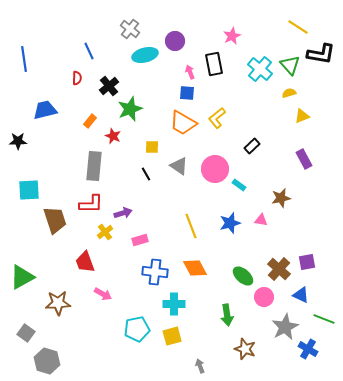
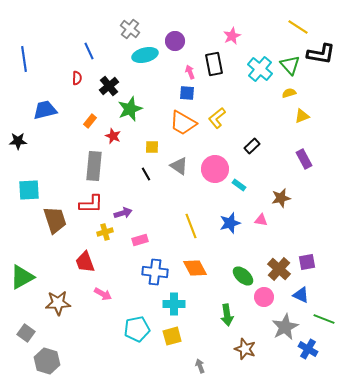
yellow cross at (105, 232): rotated 21 degrees clockwise
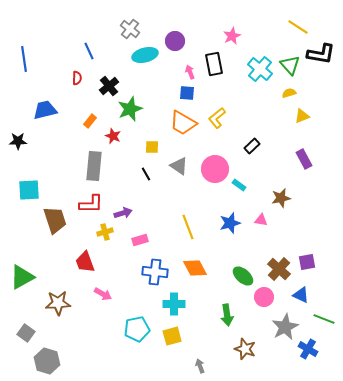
yellow line at (191, 226): moved 3 px left, 1 px down
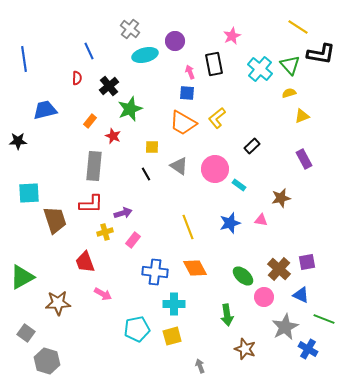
cyan square at (29, 190): moved 3 px down
pink rectangle at (140, 240): moved 7 px left; rotated 35 degrees counterclockwise
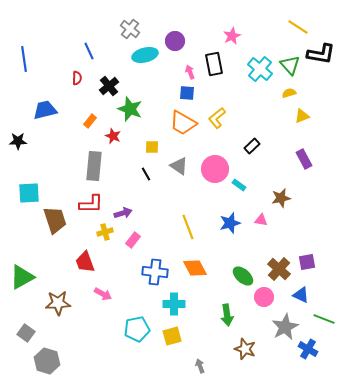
green star at (130, 109): rotated 30 degrees counterclockwise
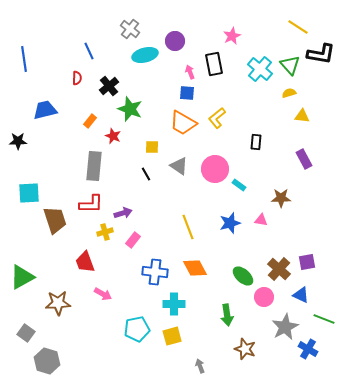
yellow triangle at (302, 116): rotated 28 degrees clockwise
black rectangle at (252, 146): moved 4 px right, 4 px up; rotated 42 degrees counterclockwise
brown star at (281, 198): rotated 12 degrees clockwise
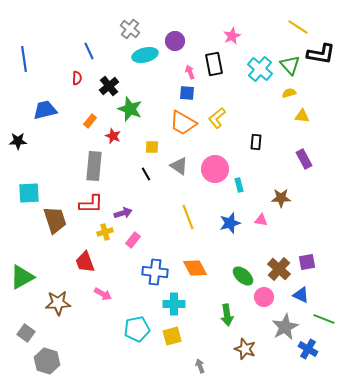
cyan rectangle at (239, 185): rotated 40 degrees clockwise
yellow line at (188, 227): moved 10 px up
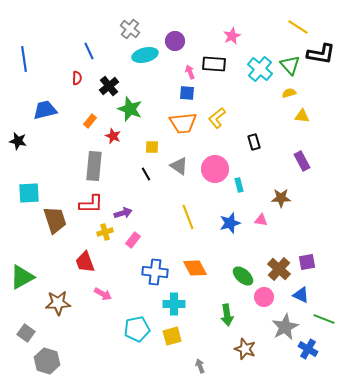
black rectangle at (214, 64): rotated 75 degrees counterclockwise
orange trapezoid at (183, 123): rotated 36 degrees counterclockwise
black star at (18, 141): rotated 12 degrees clockwise
black rectangle at (256, 142): moved 2 px left; rotated 21 degrees counterclockwise
purple rectangle at (304, 159): moved 2 px left, 2 px down
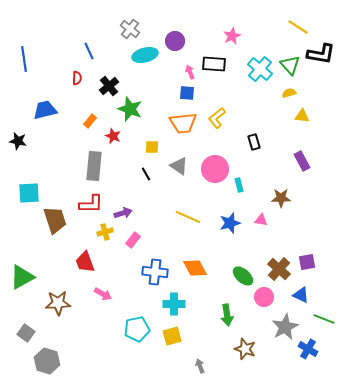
yellow line at (188, 217): rotated 45 degrees counterclockwise
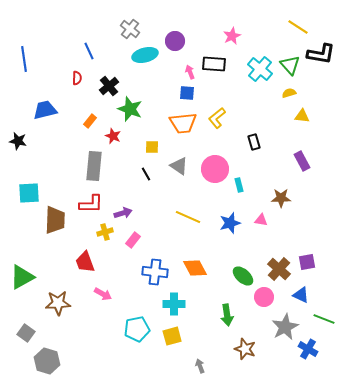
brown trapezoid at (55, 220): rotated 20 degrees clockwise
